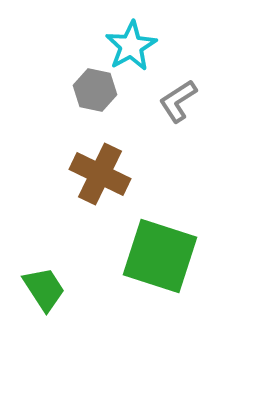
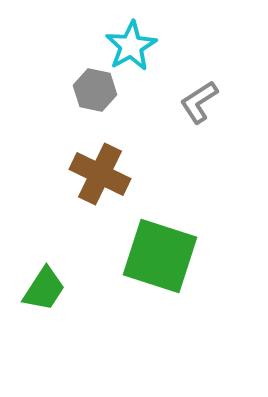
gray L-shape: moved 21 px right, 1 px down
green trapezoid: rotated 66 degrees clockwise
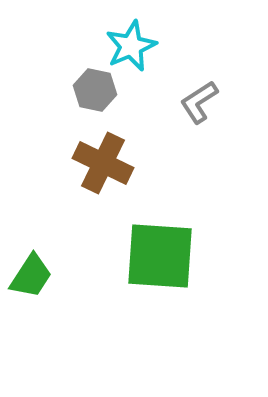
cyan star: rotated 6 degrees clockwise
brown cross: moved 3 px right, 11 px up
green square: rotated 14 degrees counterclockwise
green trapezoid: moved 13 px left, 13 px up
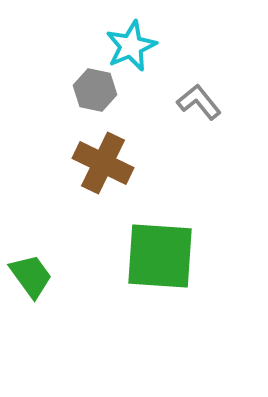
gray L-shape: rotated 84 degrees clockwise
green trapezoid: rotated 69 degrees counterclockwise
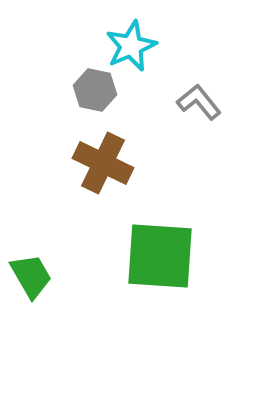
green trapezoid: rotated 6 degrees clockwise
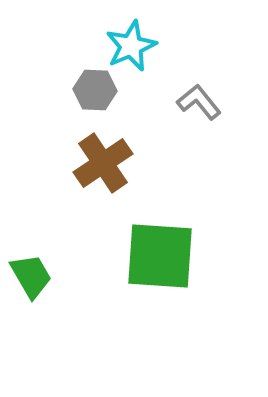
gray hexagon: rotated 9 degrees counterclockwise
brown cross: rotated 30 degrees clockwise
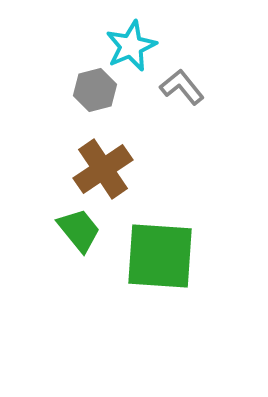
gray hexagon: rotated 18 degrees counterclockwise
gray L-shape: moved 17 px left, 15 px up
brown cross: moved 6 px down
green trapezoid: moved 48 px right, 46 px up; rotated 9 degrees counterclockwise
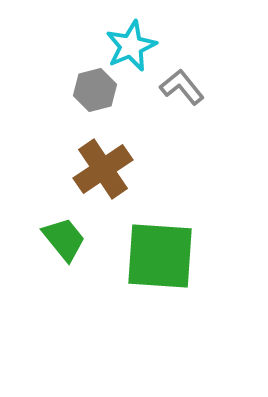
green trapezoid: moved 15 px left, 9 px down
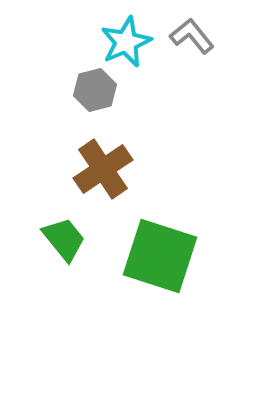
cyan star: moved 5 px left, 4 px up
gray L-shape: moved 10 px right, 51 px up
green square: rotated 14 degrees clockwise
